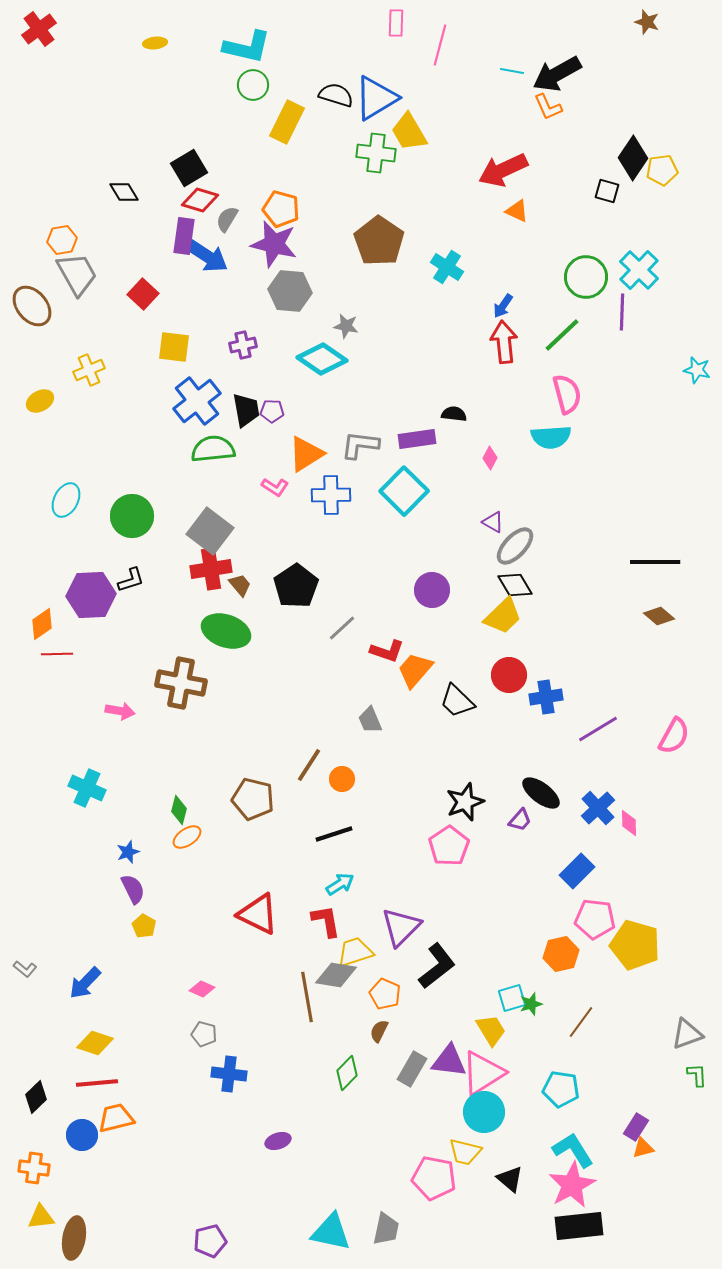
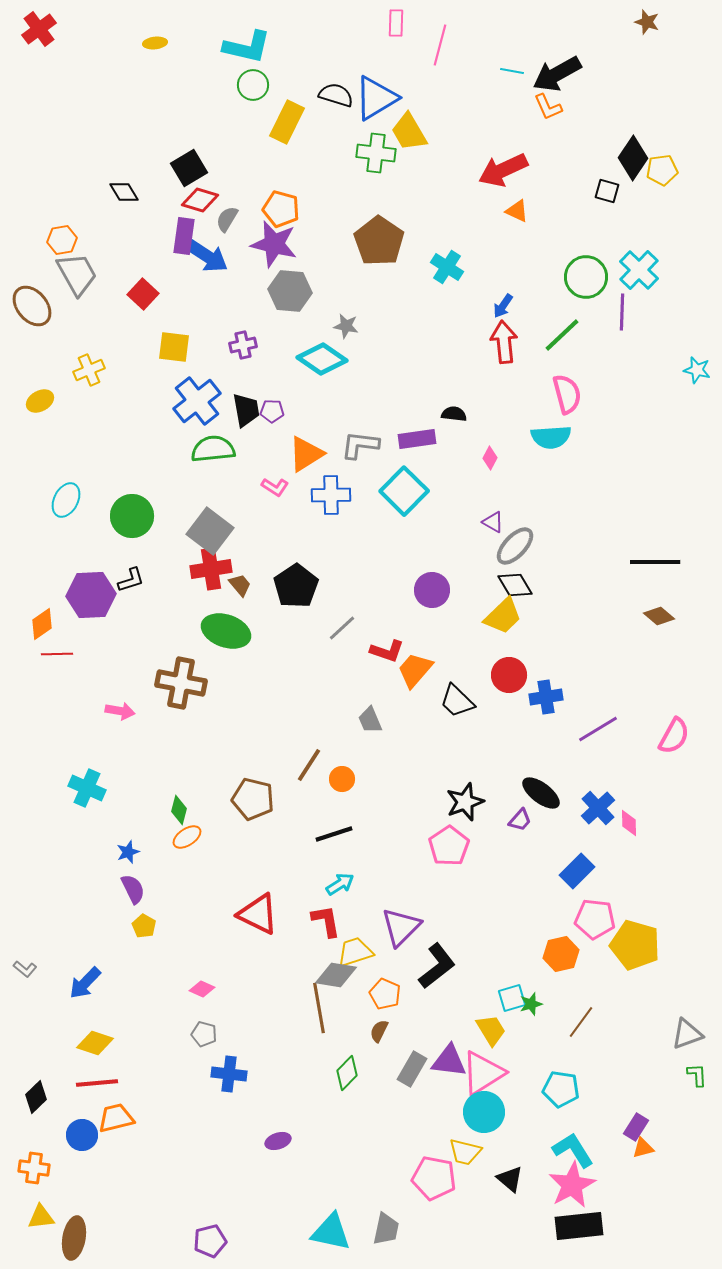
brown line at (307, 997): moved 12 px right, 11 px down
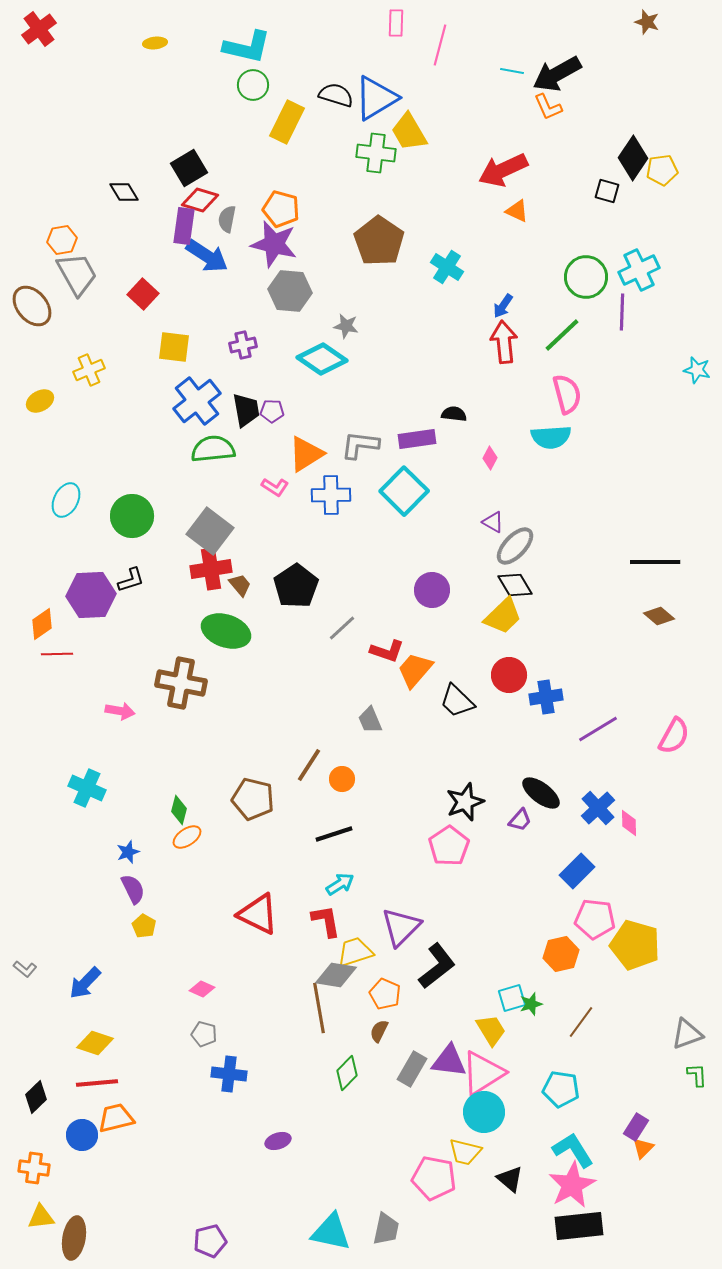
gray semicircle at (227, 219): rotated 20 degrees counterclockwise
purple rectangle at (184, 236): moved 10 px up
cyan cross at (639, 270): rotated 21 degrees clockwise
orange triangle at (643, 1148): rotated 30 degrees counterclockwise
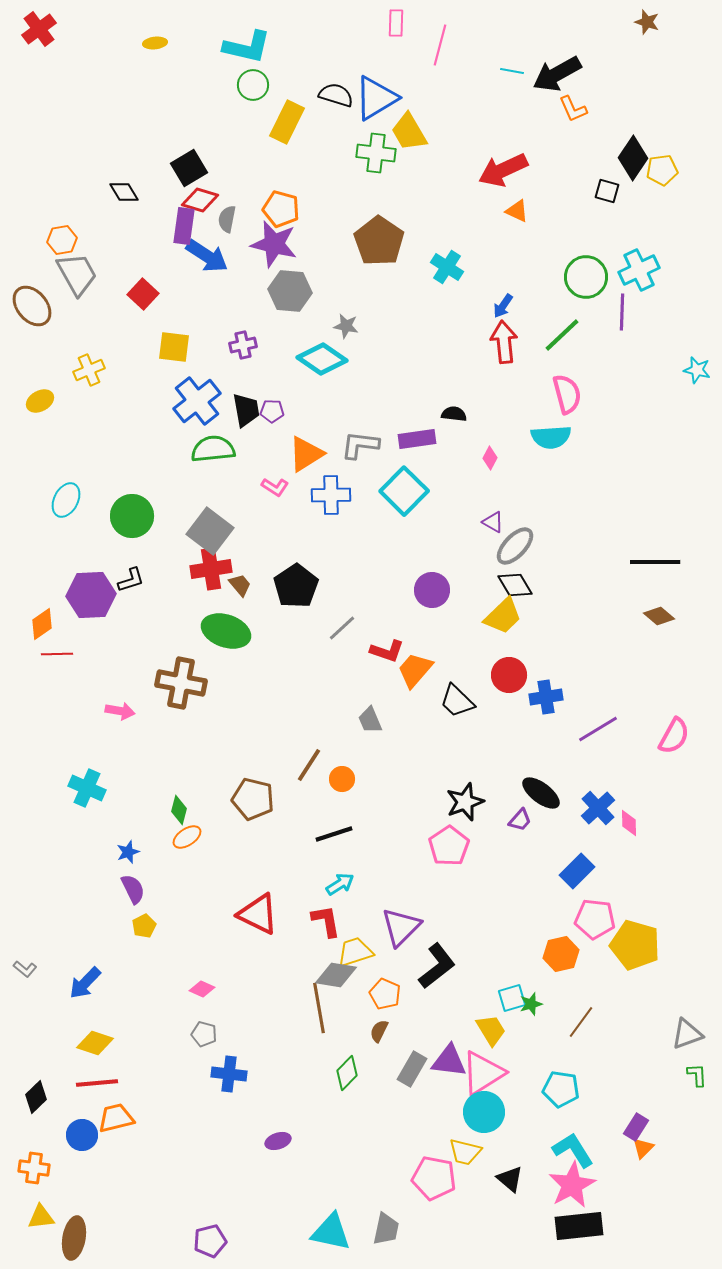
orange L-shape at (548, 107): moved 25 px right, 2 px down
yellow pentagon at (144, 926): rotated 15 degrees clockwise
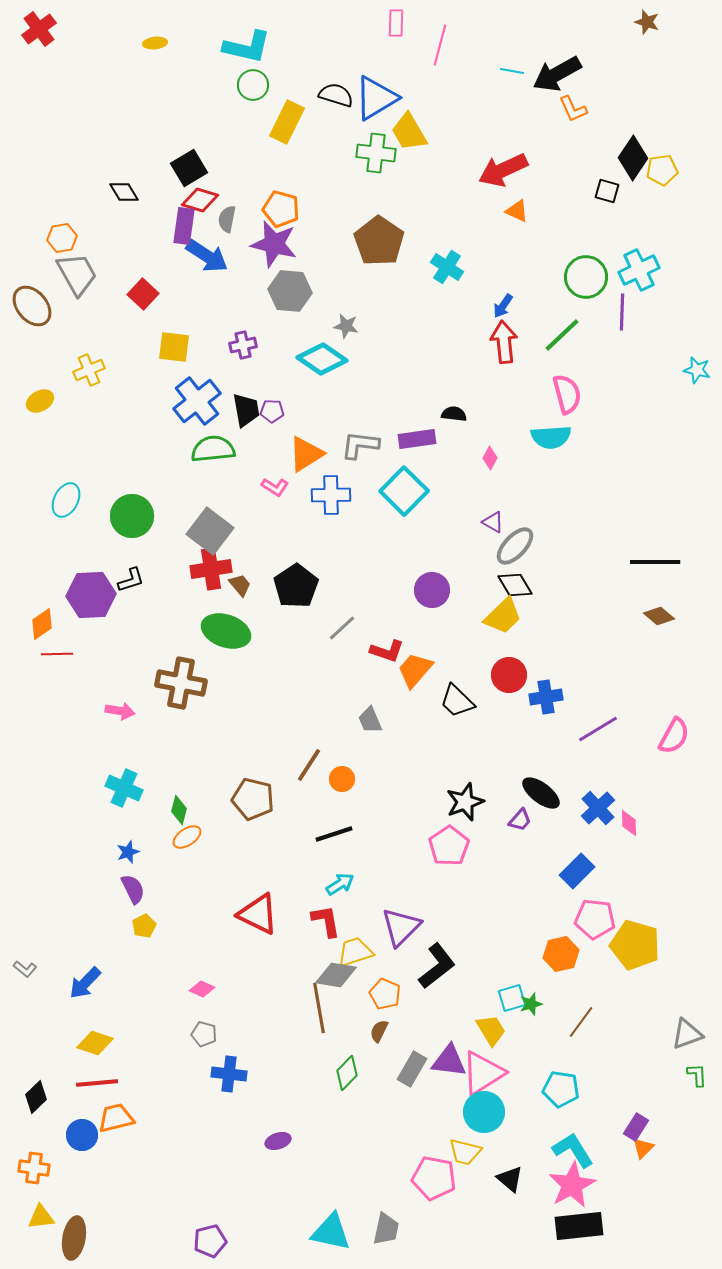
orange hexagon at (62, 240): moved 2 px up
cyan cross at (87, 788): moved 37 px right
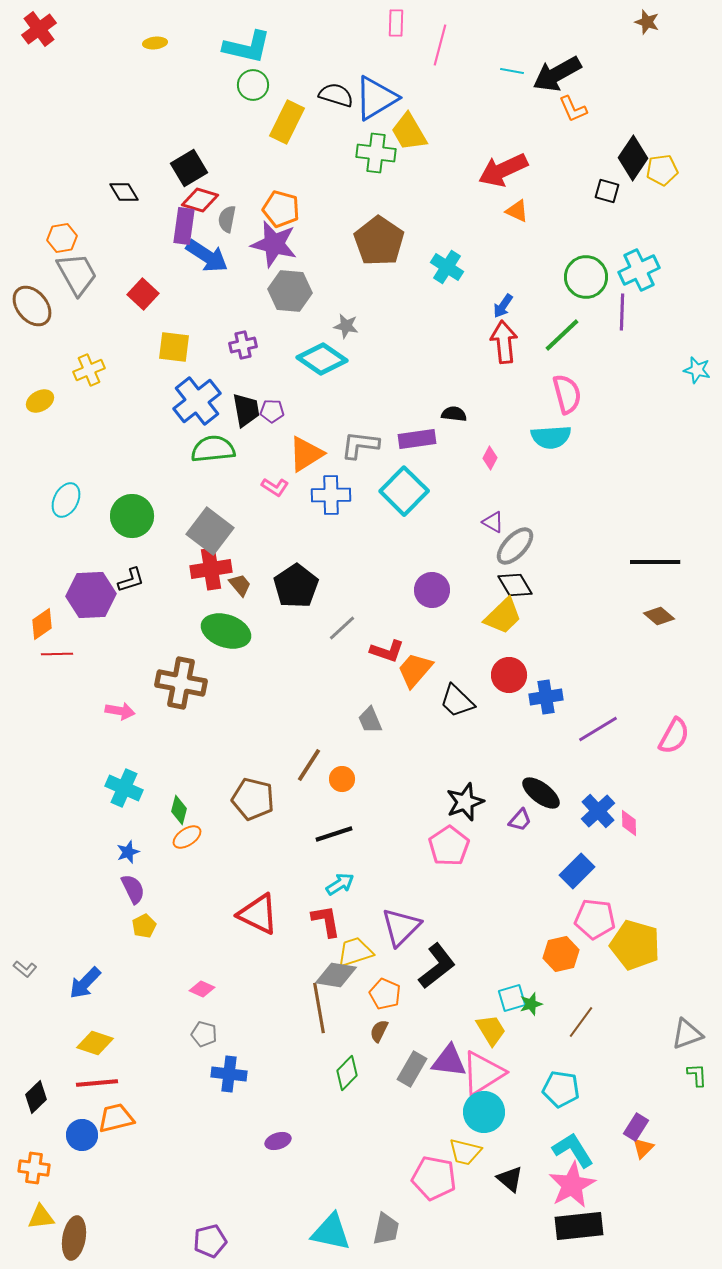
blue cross at (598, 808): moved 3 px down
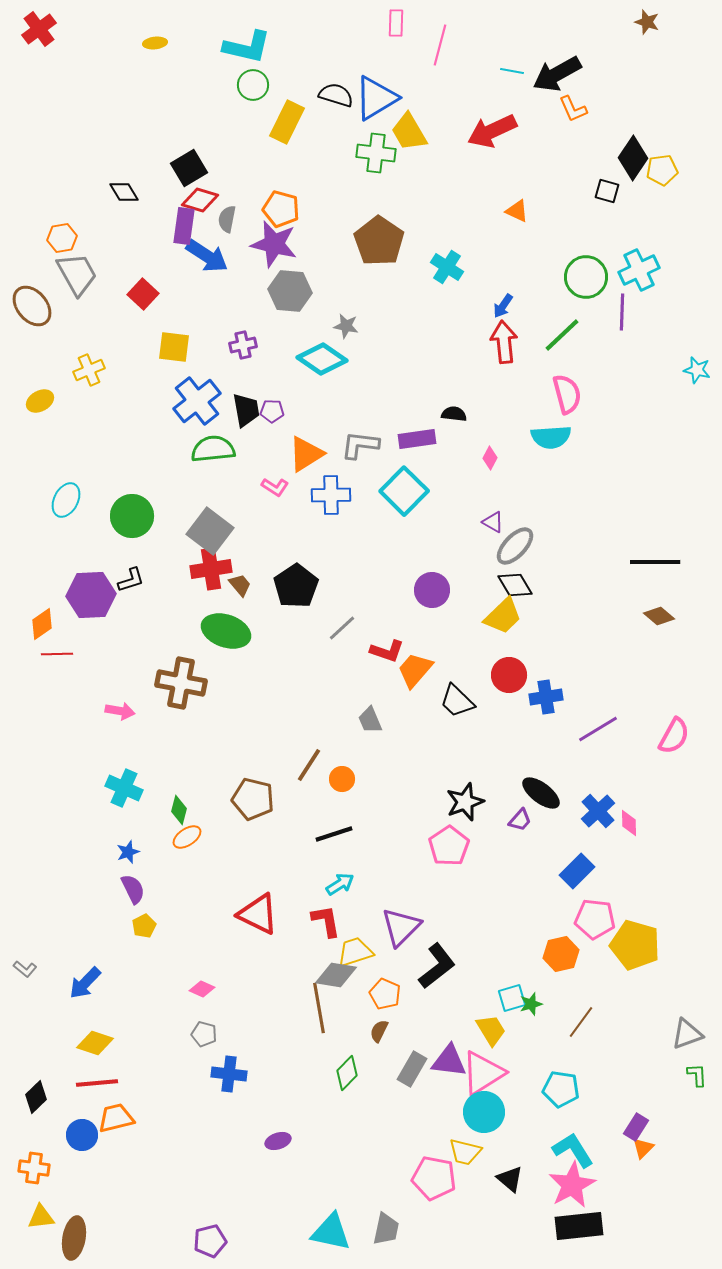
red arrow at (503, 170): moved 11 px left, 39 px up
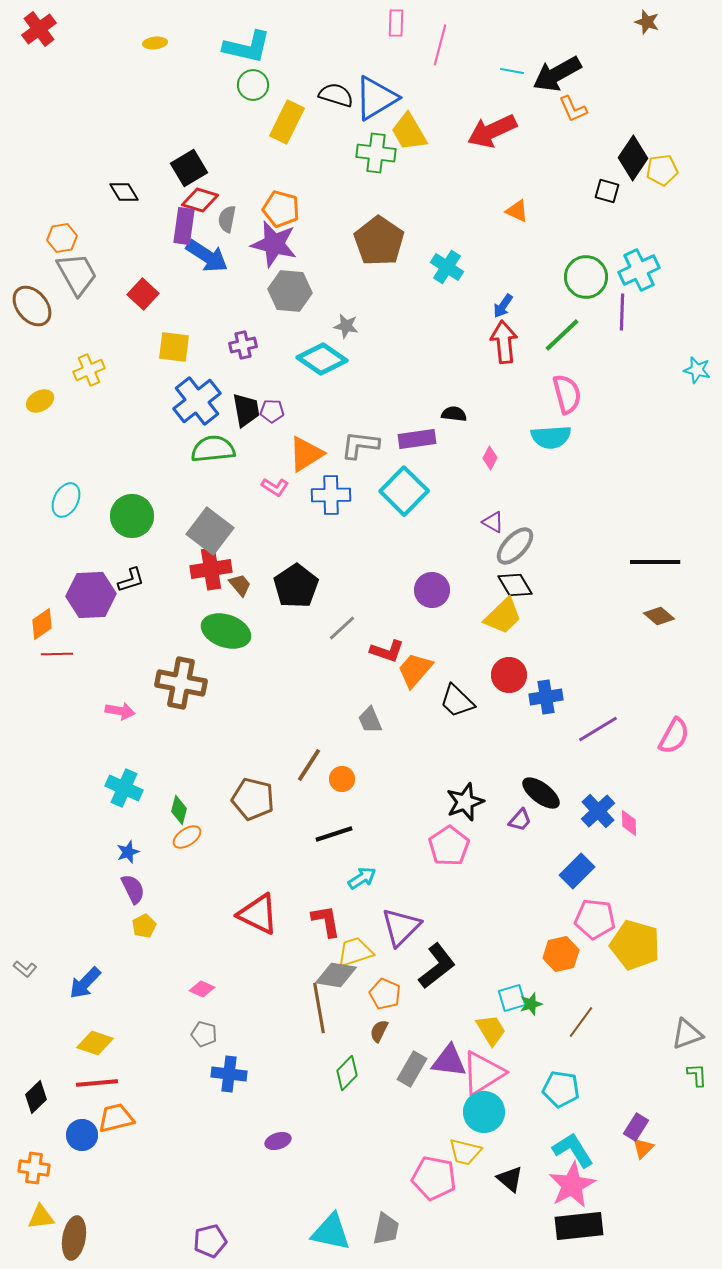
cyan arrow at (340, 884): moved 22 px right, 6 px up
